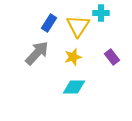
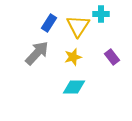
cyan cross: moved 1 px down
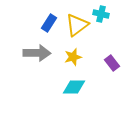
cyan cross: rotated 14 degrees clockwise
yellow triangle: moved 1 px left, 1 px up; rotated 20 degrees clockwise
gray arrow: rotated 48 degrees clockwise
purple rectangle: moved 6 px down
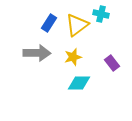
cyan diamond: moved 5 px right, 4 px up
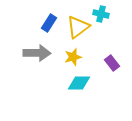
yellow triangle: moved 1 px right, 2 px down
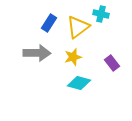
cyan diamond: rotated 15 degrees clockwise
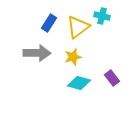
cyan cross: moved 1 px right, 2 px down
purple rectangle: moved 15 px down
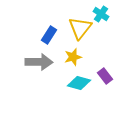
cyan cross: moved 1 px left, 2 px up; rotated 21 degrees clockwise
blue rectangle: moved 12 px down
yellow triangle: moved 2 px right, 1 px down; rotated 15 degrees counterclockwise
gray arrow: moved 2 px right, 9 px down
purple rectangle: moved 7 px left, 2 px up
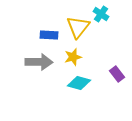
yellow triangle: moved 2 px left, 1 px up
blue rectangle: rotated 60 degrees clockwise
purple rectangle: moved 12 px right, 2 px up
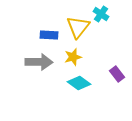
cyan diamond: rotated 20 degrees clockwise
